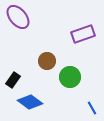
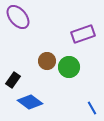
green circle: moved 1 px left, 10 px up
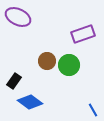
purple ellipse: rotated 25 degrees counterclockwise
green circle: moved 2 px up
black rectangle: moved 1 px right, 1 px down
blue line: moved 1 px right, 2 px down
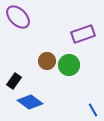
purple ellipse: rotated 20 degrees clockwise
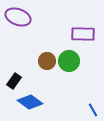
purple ellipse: rotated 25 degrees counterclockwise
purple rectangle: rotated 20 degrees clockwise
green circle: moved 4 px up
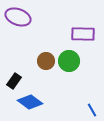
brown circle: moved 1 px left
blue line: moved 1 px left
